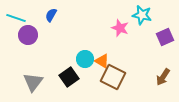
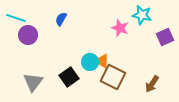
blue semicircle: moved 10 px right, 4 px down
cyan circle: moved 5 px right, 3 px down
brown arrow: moved 11 px left, 7 px down
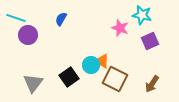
purple square: moved 15 px left, 4 px down
cyan circle: moved 1 px right, 3 px down
brown square: moved 2 px right, 2 px down
gray triangle: moved 1 px down
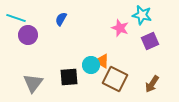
black square: rotated 30 degrees clockwise
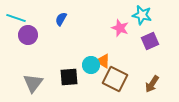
orange triangle: moved 1 px right
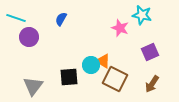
purple circle: moved 1 px right, 2 px down
purple square: moved 11 px down
gray triangle: moved 3 px down
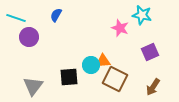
blue semicircle: moved 5 px left, 4 px up
orange triangle: rotated 35 degrees counterclockwise
brown arrow: moved 1 px right, 3 px down
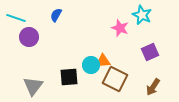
cyan star: rotated 12 degrees clockwise
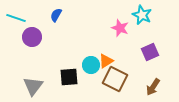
purple circle: moved 3 px right
orange triangle: moved 3 px right; rotated 28 degrees counterclockwise
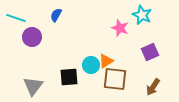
brown square: rotated 20 degrees counterclockwise
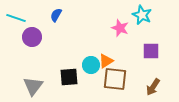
purple square: moved 1 px right, 1 px up; rotated 24 degrees clockwise
